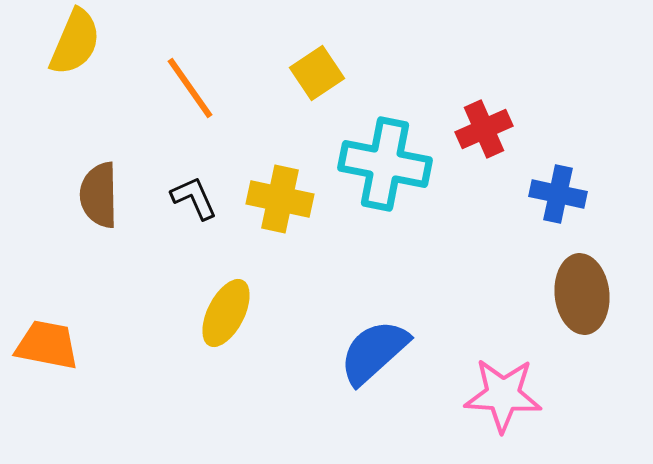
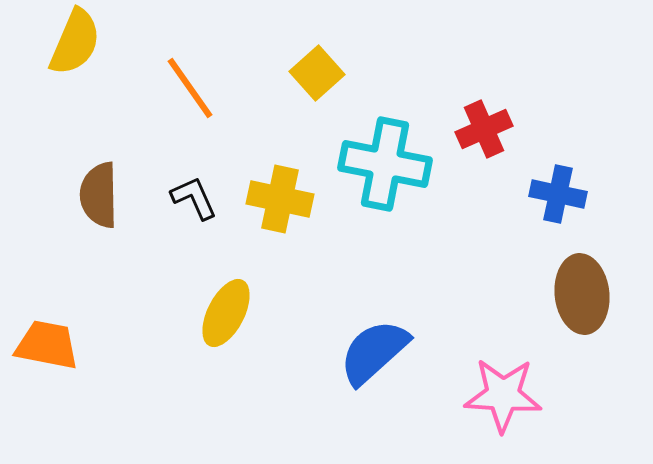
yellow square: rotated 8 degrees counterclockwise
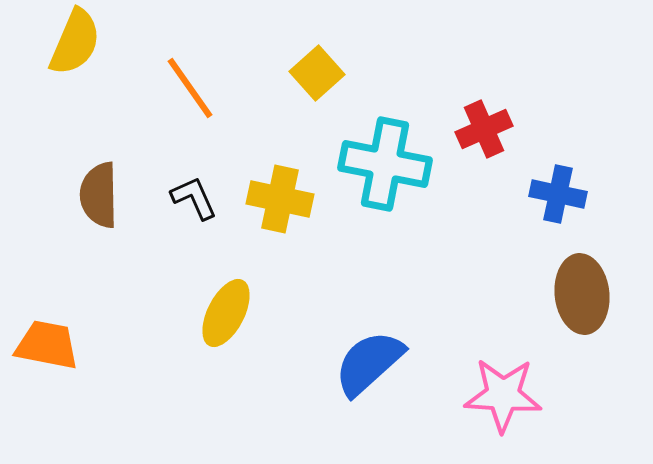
blue semicircle: moved 5 px left, 11 px down
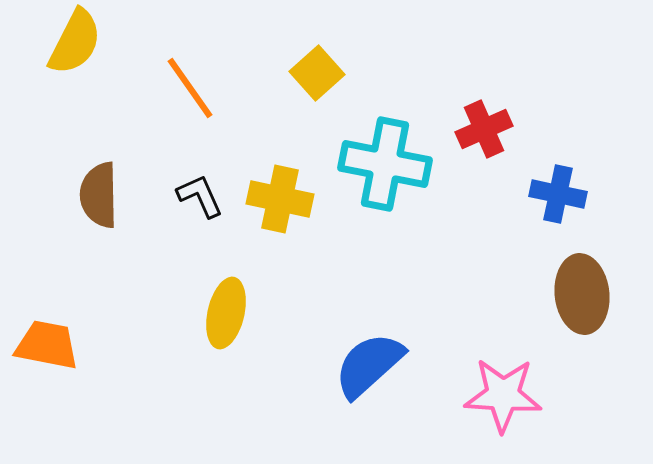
yellow semicircle: rotated 4 degrees clockwise
black L-shape: moved 6 px right, 2 px up
yellow ellipse: rotated 14 degrees counterclockwise
blue semicircle: moved 2 px down
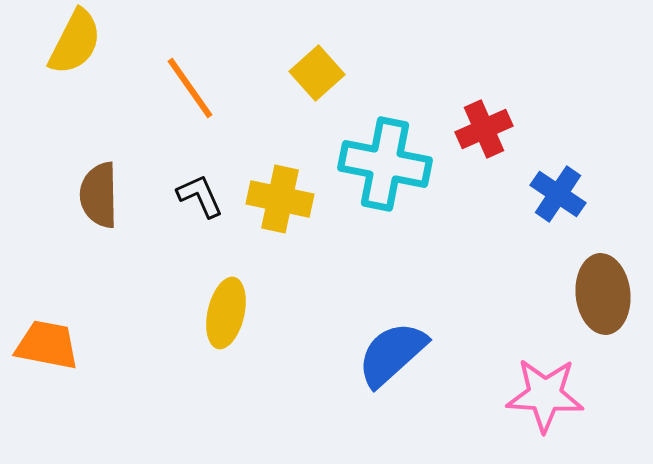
blue cross: rotated 22 degrees clockwise
brown ellipse: moved 21 px right
blue semicircle: moved 23 px right, 11 px up
pink star: moved 42 px right
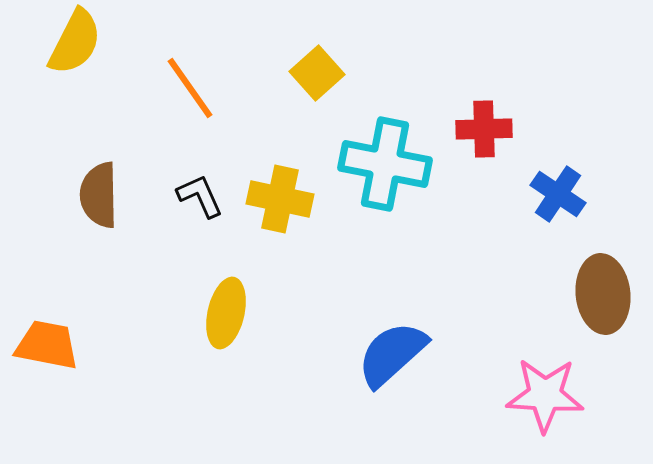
red cross: rotated 22 degrees clockwise
